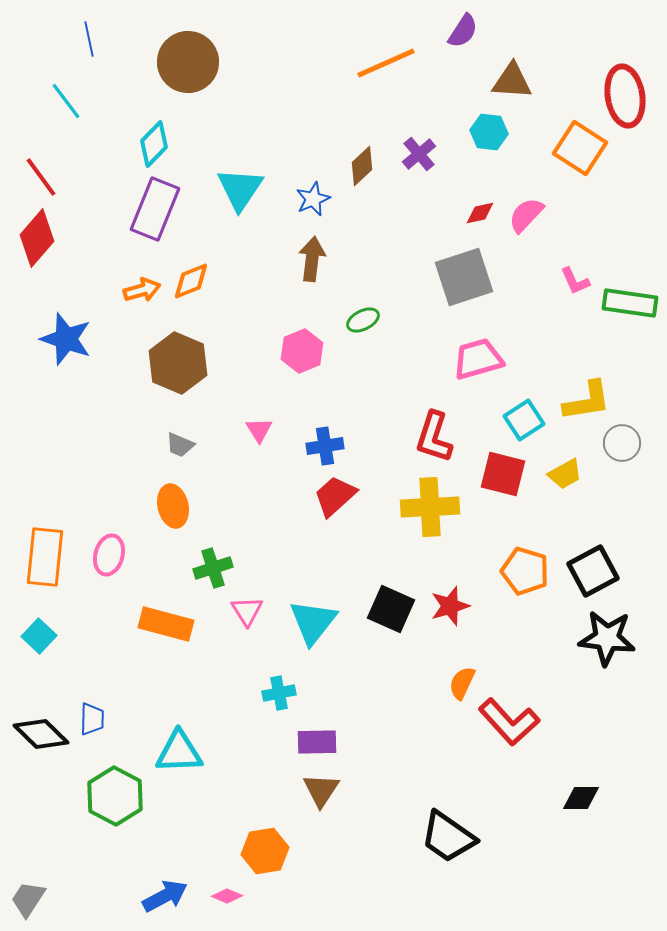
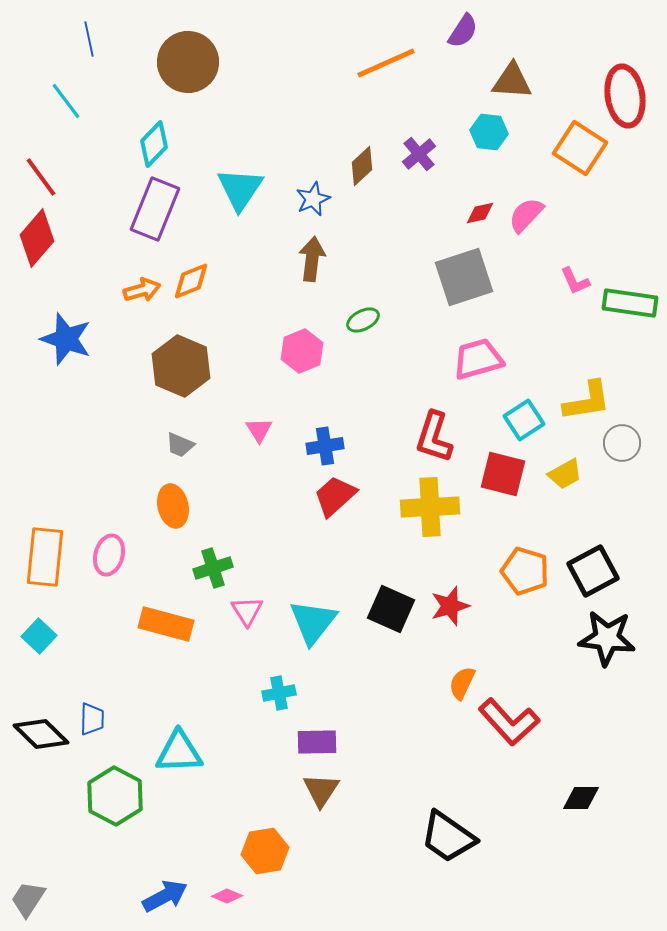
brown hexagon at (178, 363): moved 3 px right, 3 px down
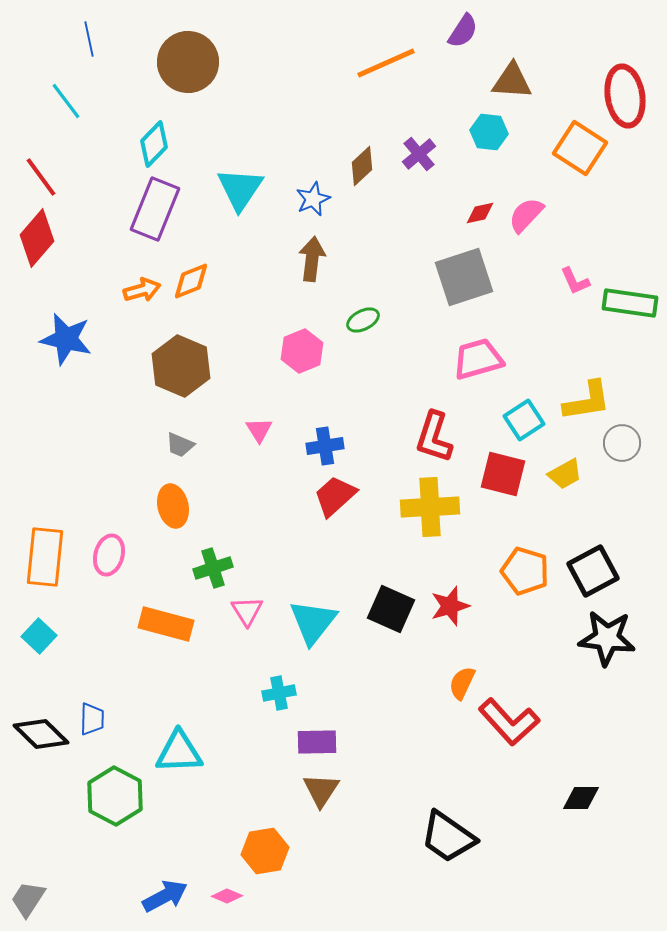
blue star at (66, 339): rotated 6 degrees counterclockwise
